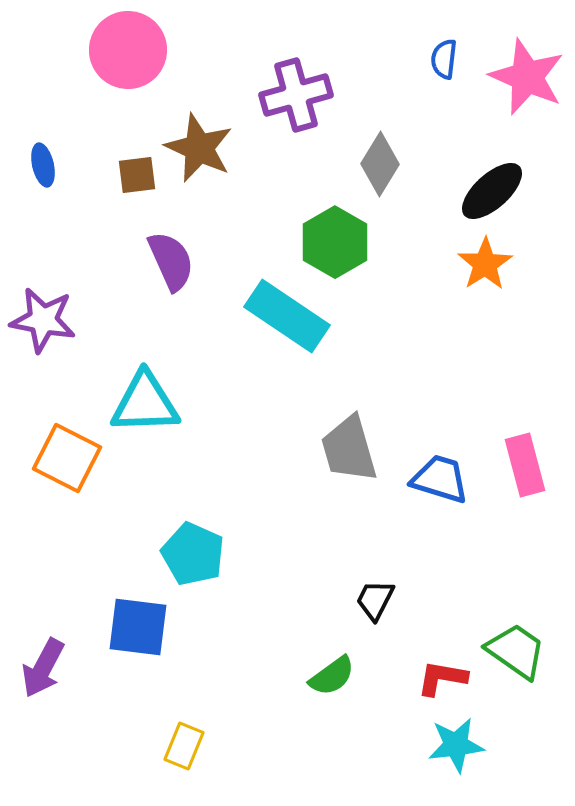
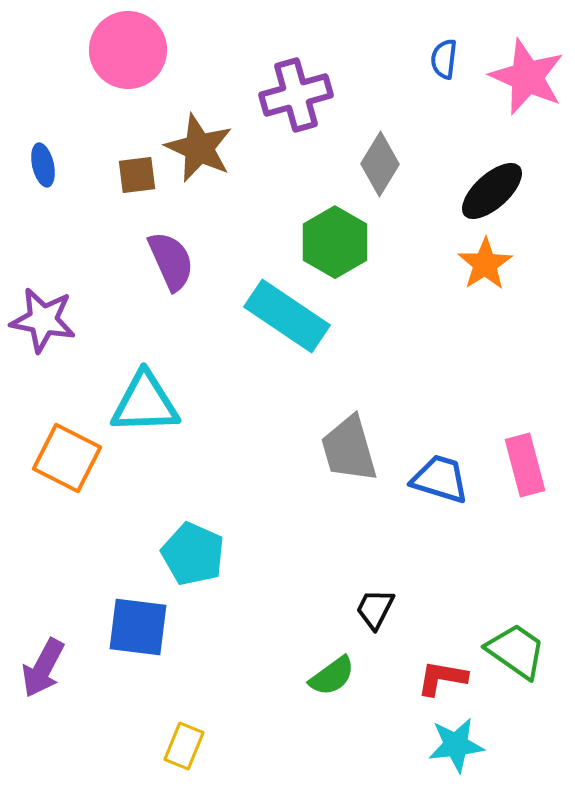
black trapezoid: moved 9 px down
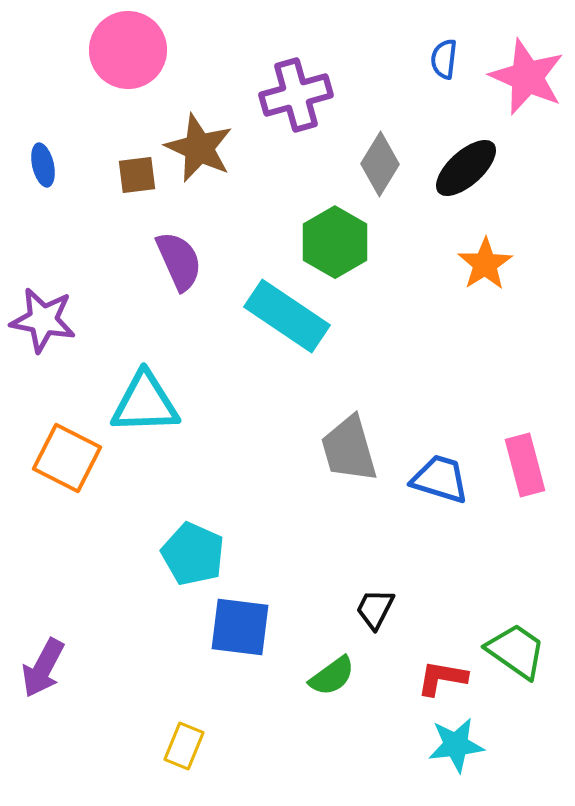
black ellipse: moved 26 px left, 23 px up
purple semicircle: moved 8 px right
blue square: moved 102 px right
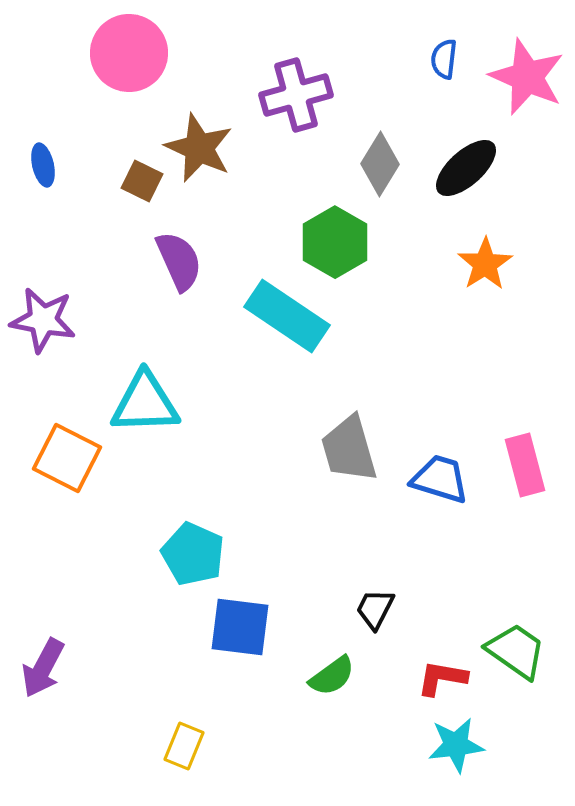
pink circle: moved 1 px right, 3 px down
brown square: moved 5 px right, 6 px down; rotated 33 degrees clockwise
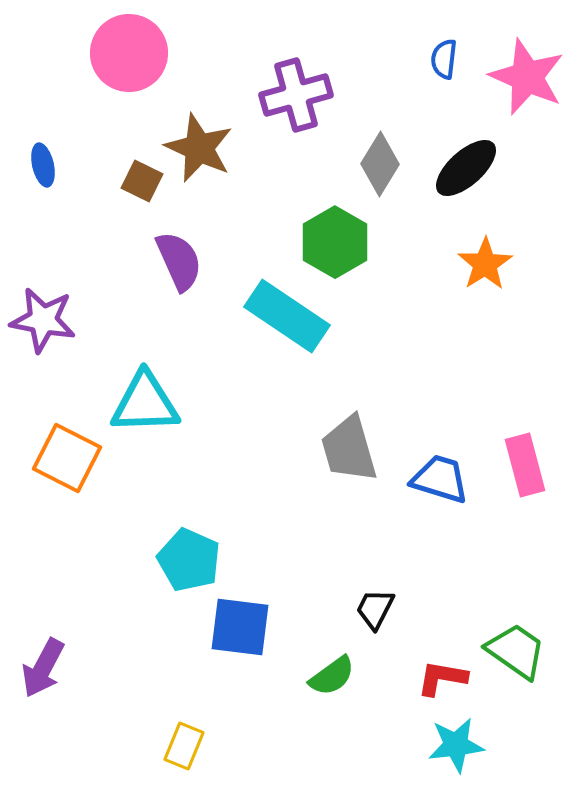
cyan pentagon: moved 4 px left, 6 px down
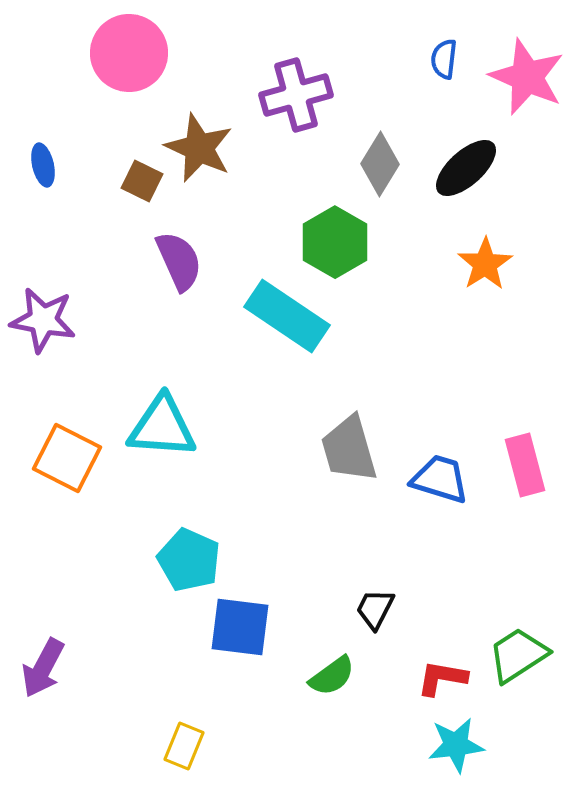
cyan triangle: moved 17 px right, 24 px down; rotated 6 degrees clockwise
green trapezoid: moved 2 px right, 4 px down; rotated 68 degrees counterclockwise
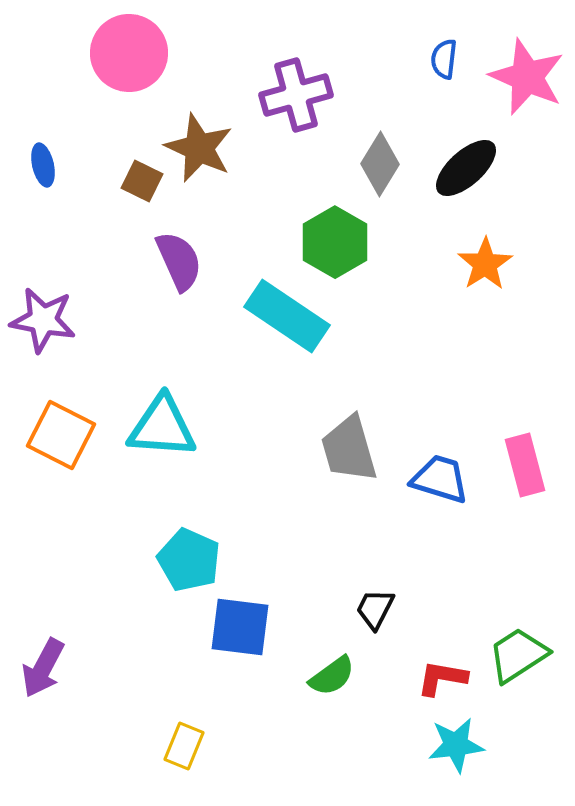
orange square: moved 6 px left, 23 px up
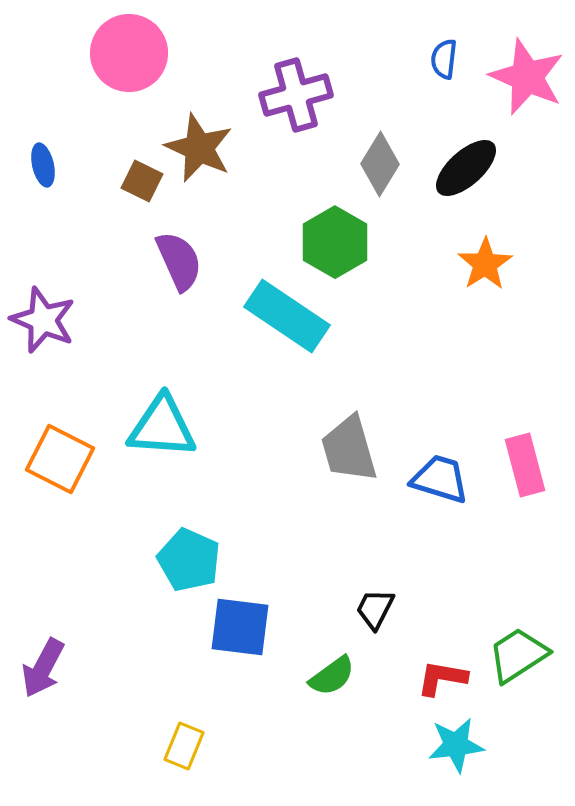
purple star: rotated 12 degrees clockwise
orange square: moved 1 px left, 24 px down
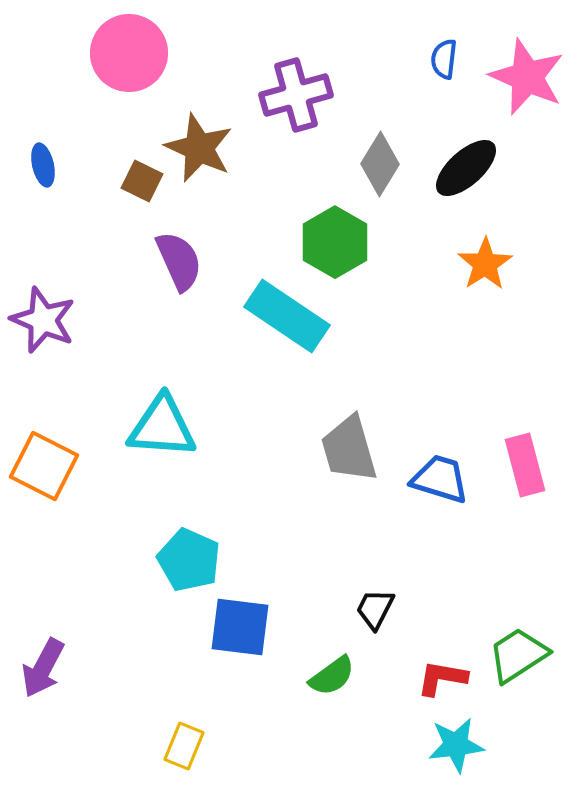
orange square: moved 16 px left, 7 px down
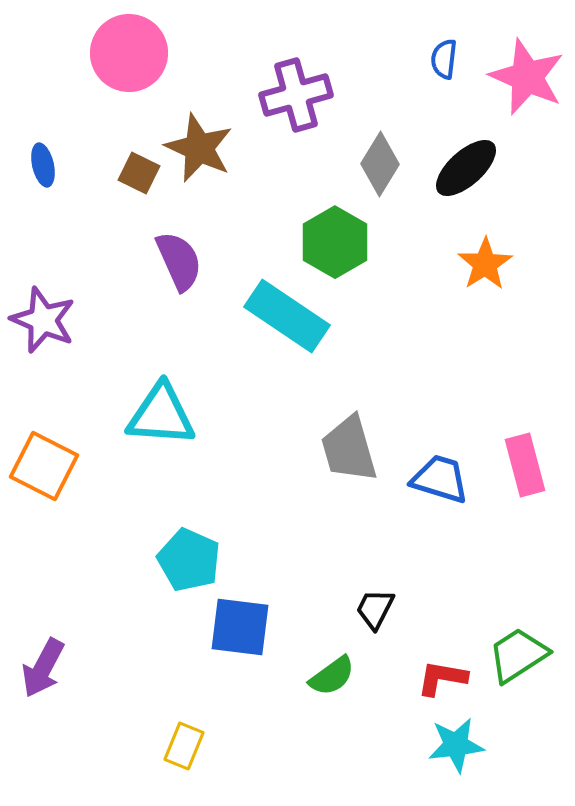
brown square: moved 3 px left, 8 px up
cyan triangle: moved 1 px left, 12 px up
